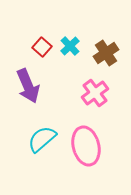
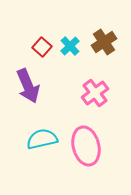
brown cross: moved 2 px left, 11 px up
cyan semicircle: rotated 28 degrees clockwise
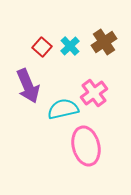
pink cross: moved 1 px left
cyan semicircle: moved 21 px right, 30 px up
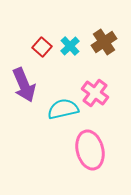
purple arrow: moved 4 px left, 1 px up
pink cross: moved 1 px right; rotated 16 degrees counterclockwise
pink ellipse: moved 4 px right, 4 px down
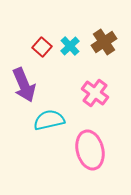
cyan semicircle: moved 14 px left, 11 px down
